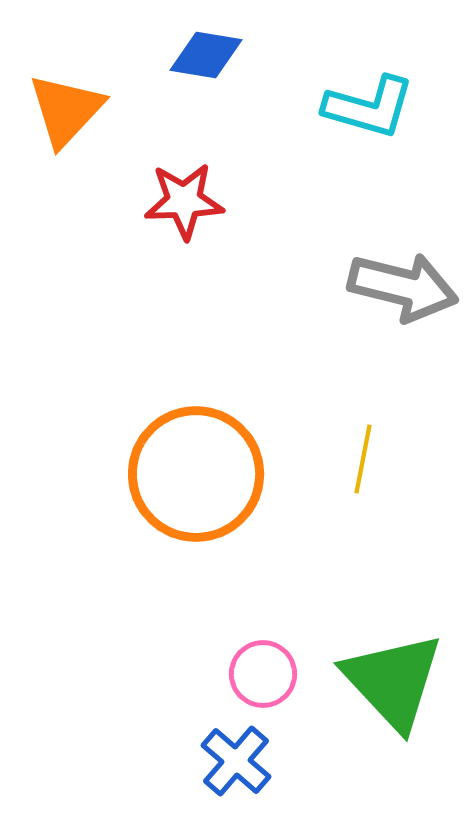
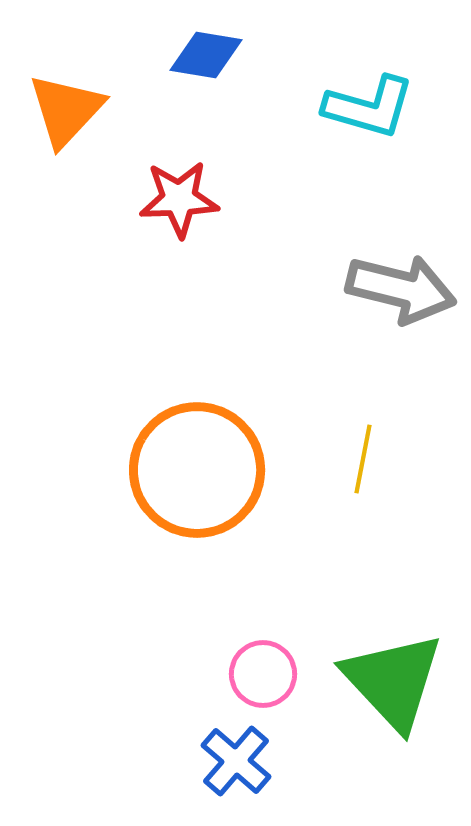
red star: moved 5 px left, 2 px up
gray arrow: moved 2 px left, 2 px down
orange circle: moved 1 px right, 4 px up
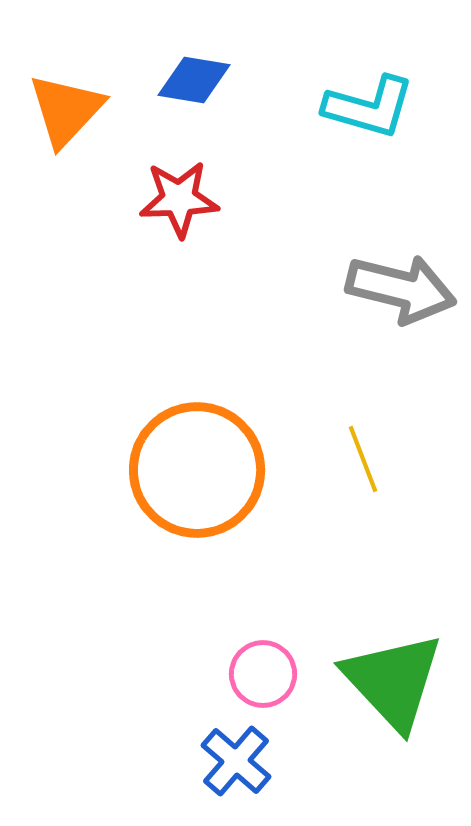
blue diamond: moved 12 px left, 25 px down
yellow line: rotated 32 degrees counterclockwise
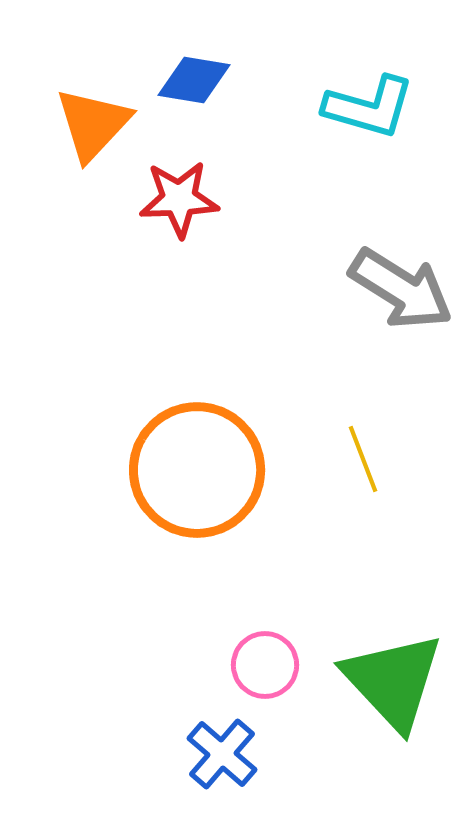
orange triangle: moved 27 px right, 14 px down
gray arrow: rotated 18 degrees clockwise
pink circle: moved 2 px right, 9 px up
blue cross: moved 14 px left, 7 px up
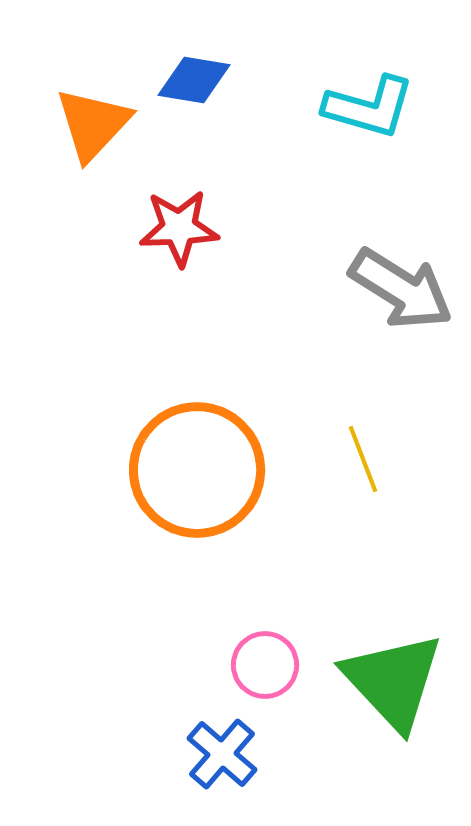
red star: moved 29 px down
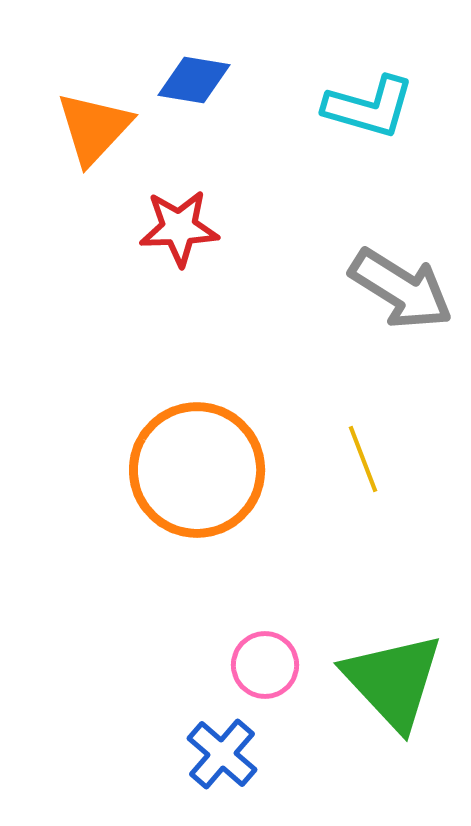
orange triangle: moved 1 px right, 4 px down
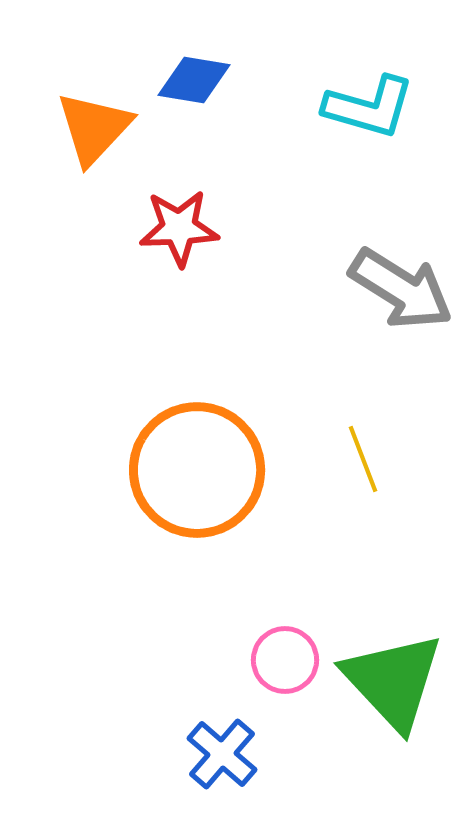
pink circle: moved 20 px right, 5 px up
